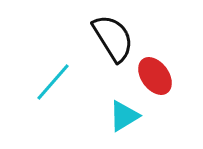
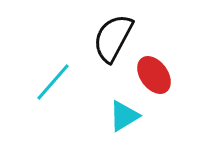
black semicircle: rotated 120 degrees counterclockwise
red ellipse: moved 1 px left, 1 px up
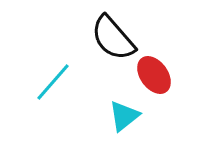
black semicircle: rotated 69 degrees counterclockwise
cyan triangle: rotated 8 degrees counterclockwise
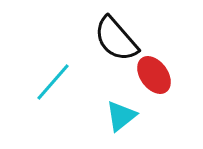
black semicircle: moved 3 px right, 1 px down
cyan triangle: moved 3 px left
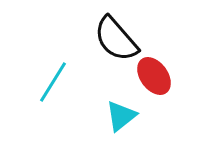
red ellipse: moved 1 px down
cyan line: rotated 9 degrees counterclockwise
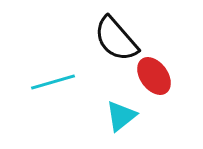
cyan line: rotated 42 degrees clockwise
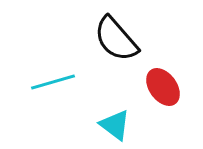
red ellipse: moved 9 px right, 11 px down
cyan triangle: moved 6 px left, 9 px down; rotated 44 degrees counterclockwise
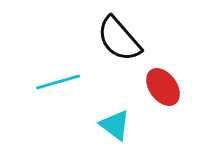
black semicircle: moved 3 px right
cyan line: moved 5 px right
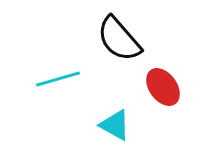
cyan line: moved 3 px up
cyan triangle: rotated 8 degrees counterclockwise
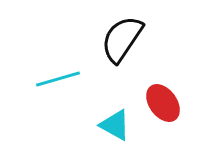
black semicircle: moved 3 px right; rotated 75 degrees clockwise
red ellipse: moved 16 px down
